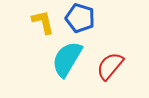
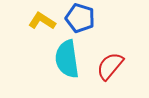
yellow L-shape: moved 1 px left, 1 px up; rotated 44 degrees counterclockwise
cyan semicircle: rotated 39 degrees counterclockwise
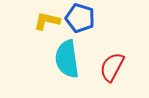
yellow L-shape: moved 5 px right; rotated 20 degrees counterclockwise
red semicircle: moved 2 px right, 1 px down; rotated 12 degrees counterclockwise
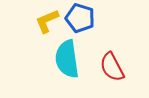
yellow L-shape: rotated 36 degrees counterclockwise
red semicircle: rotated 56 degrees counterclockwise
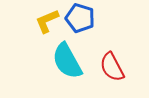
cyan semicircle: moved 2 px down; rotated 21 degrees counterclockwise
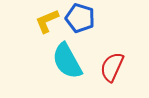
red semicircle: rotated 52 degrees clockwise
